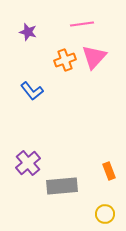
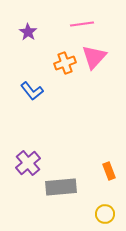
purple star: rotated 18 degrees clockwise
orange cross: moved 3 px down
gray rectangle: moved 1 px left, 1 px down
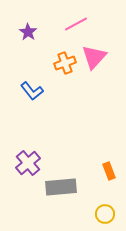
pink line: moved 6 px left; rotated 20 degrees counterclockwise
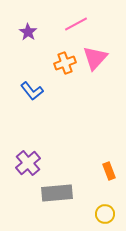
pink triangle: moved 1 px right, 1 px down
gray rectangle: moved 4 px left, 6 px down
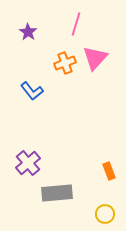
pink line: rotated 45 degrees counterclockwise
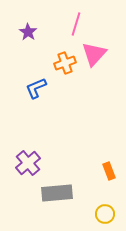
pink triangle: moved 1 px left, 4 px up
blue L-shape: moved 4 px right, 3 px up; rotated 105 degrees clockwise
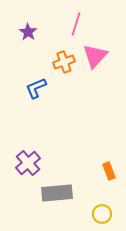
pink triangle: moved 1 px right, 2 px down
orange cross: moved 1 px left, 1 px up
yellow circle: moved 3 px left
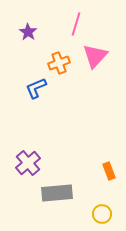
orange cross: moved 5 px left, 1 px down
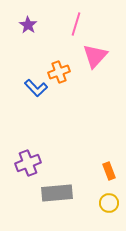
purple star: moved 7 px up
orange cross: moved 9 px down
blue L-shape: rotated 110 degrees counterclockwise
purple cross: rotated 20 degrees clockwise
yellow circle: moved 7 px right, 11 px up
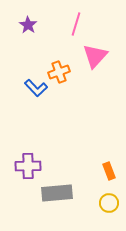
purple cross: moved 3 px down; rotated 20 degrees clockwise
